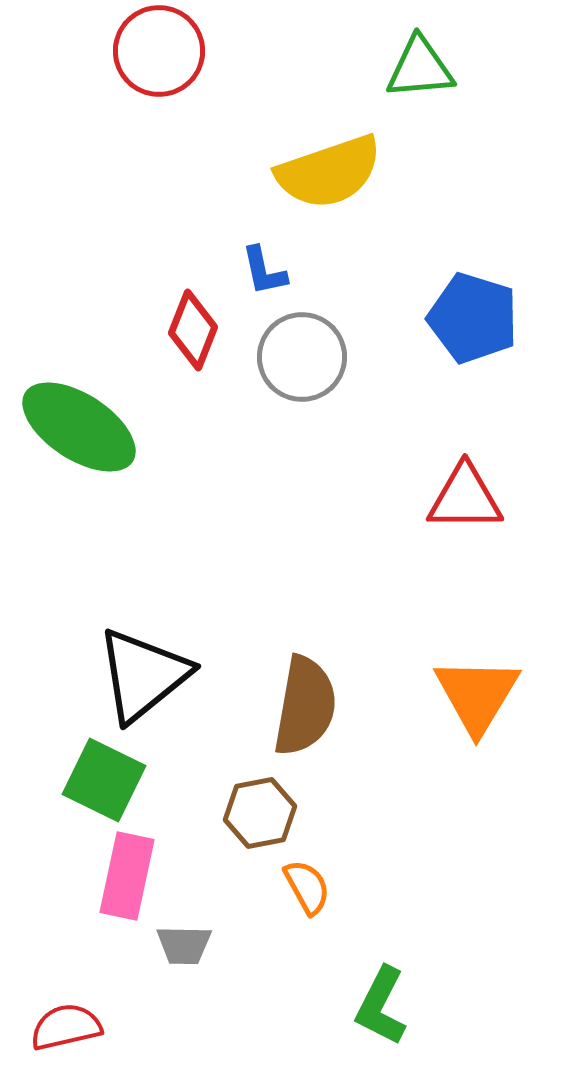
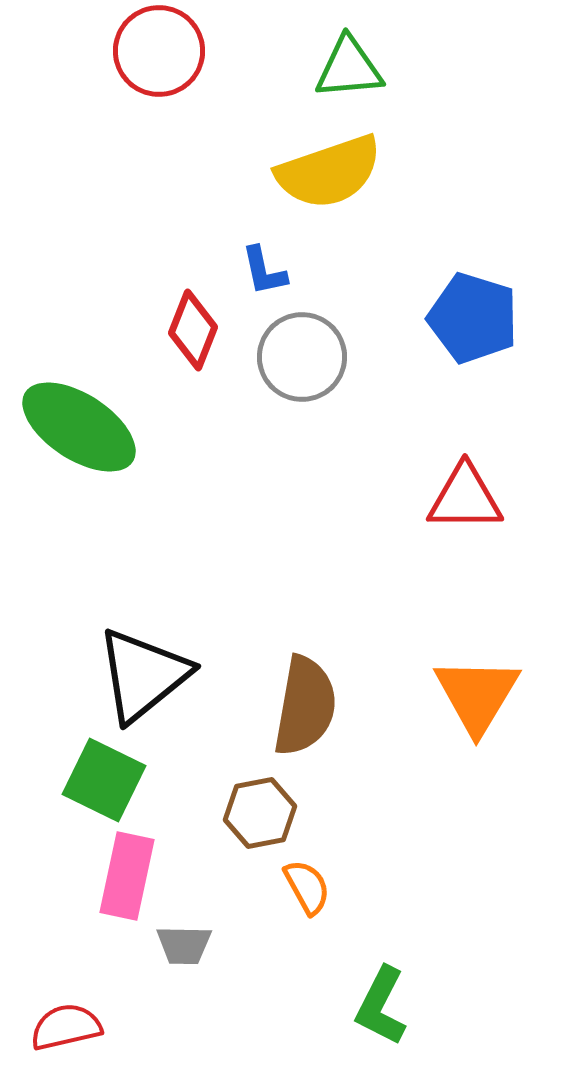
green triangle: moved 71 px left
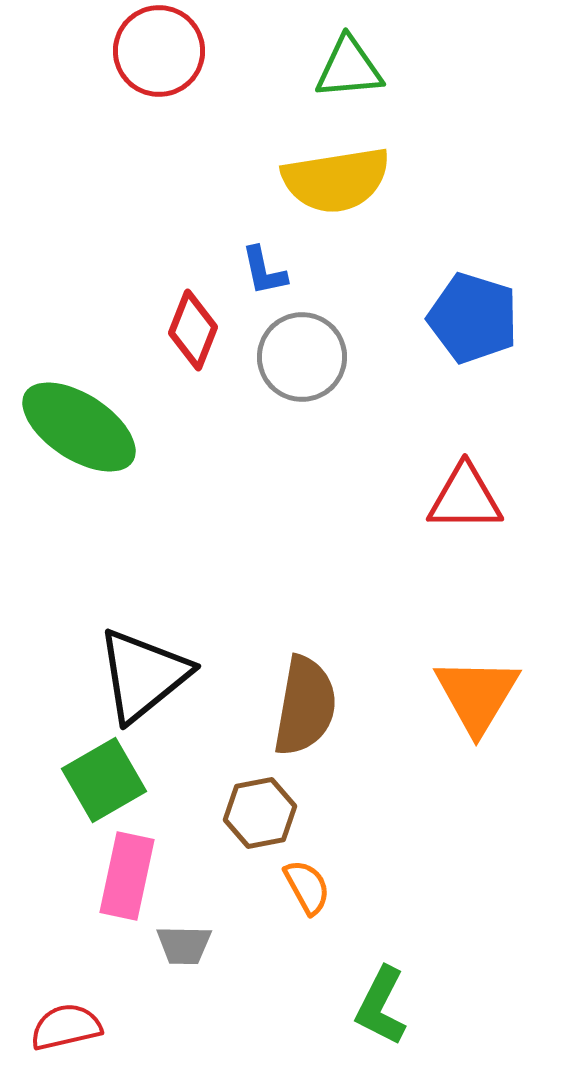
yellow semicircle: moved 7 px right, 8 px down; rotated 10 degrees clockwise
green square: rotated 34 degrees clockwise
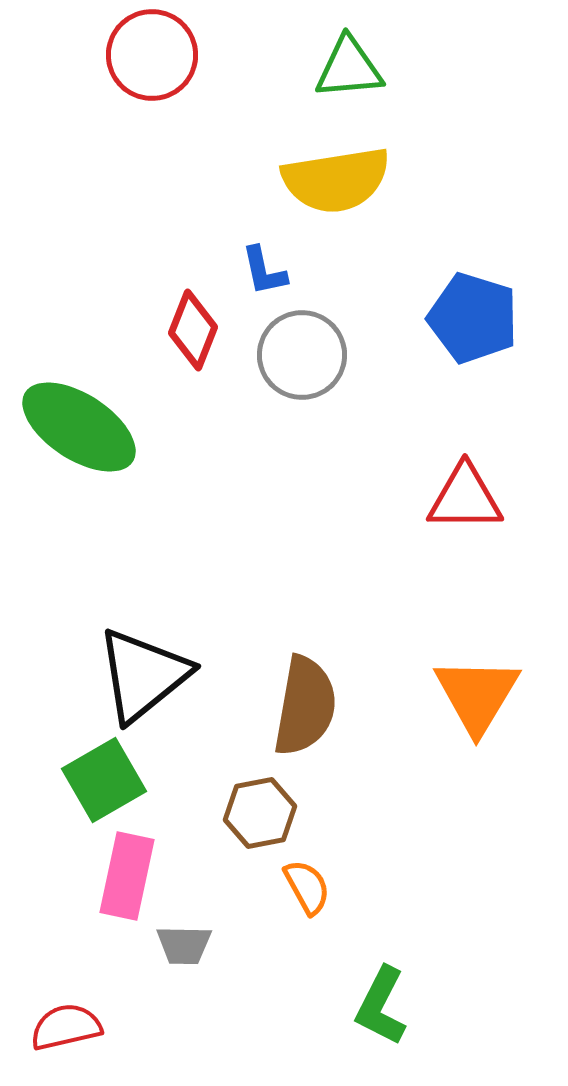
red circle: moved 7 px left, 4 px down
gray circle: moved 2 px up
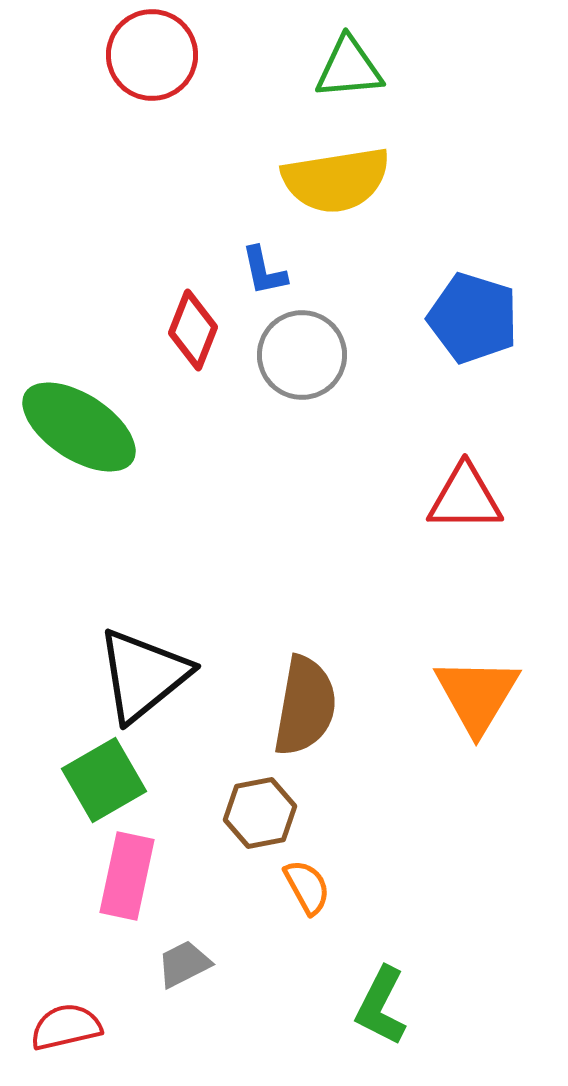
gray trapezoid: moved 19 px down; rotated 152 degrees clockwise
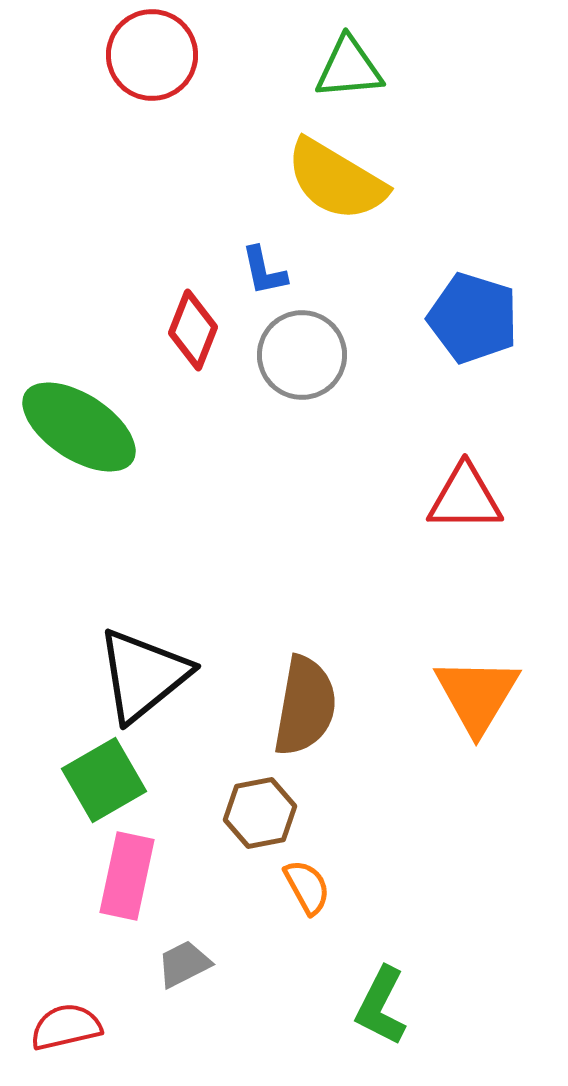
yellow semicircle: rotated 40 degrees clockwise
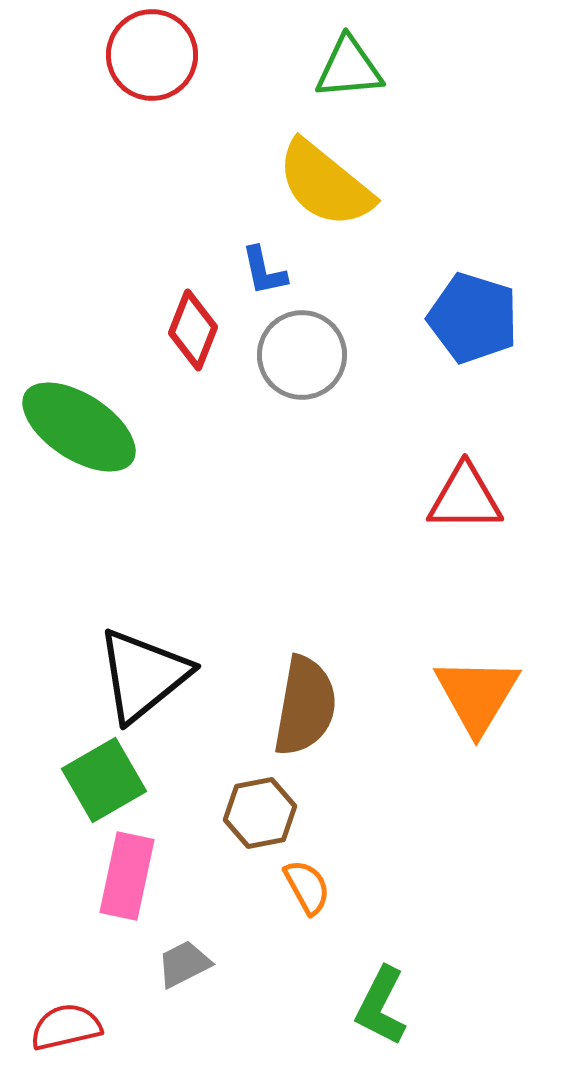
yellow semicircle: moved 11 px left, 4 px down; rotated 8 degrees clockwise
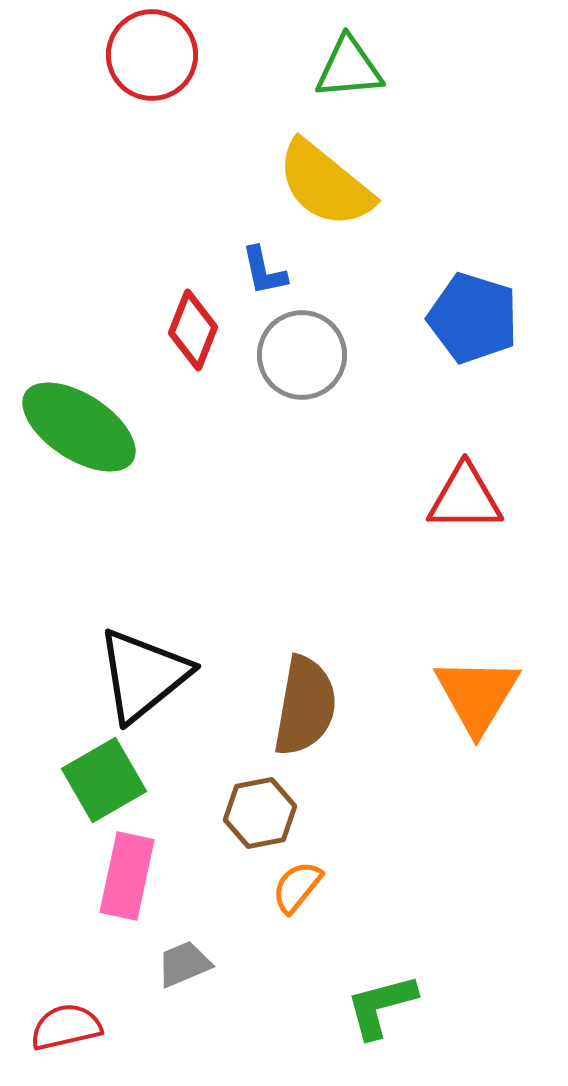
orange semicircle: moved 10 px left; rotated 112 degrees counterclockwise
gray trapezoid: rotated 4 degrees clockwise
green L-shape: rotated 48 degrees clockwise
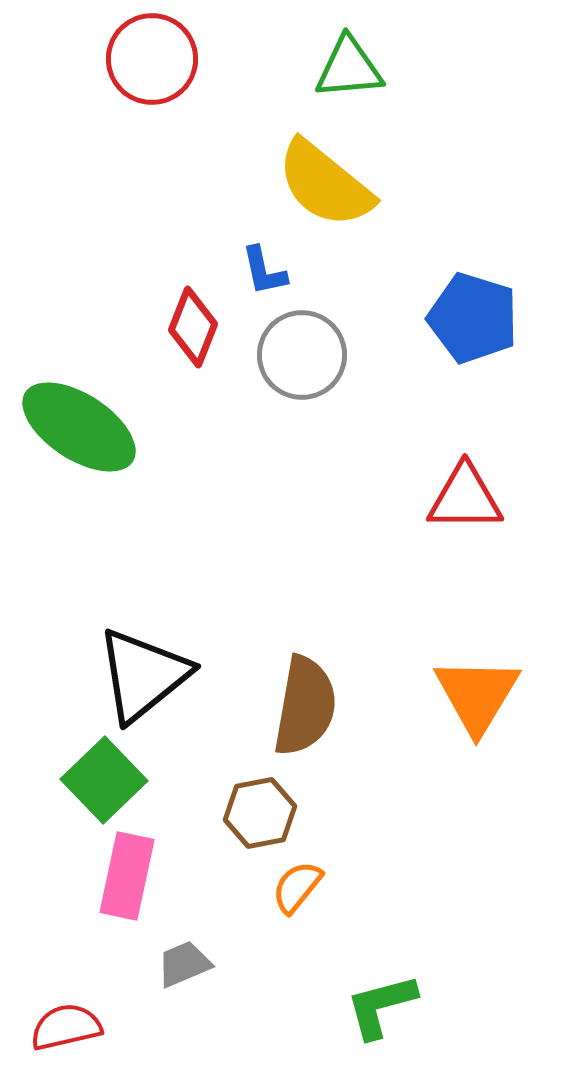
red circle: moved 4 px down
red diamond: moved 3 px up
green square: rotated 14 degrees counterclockwise
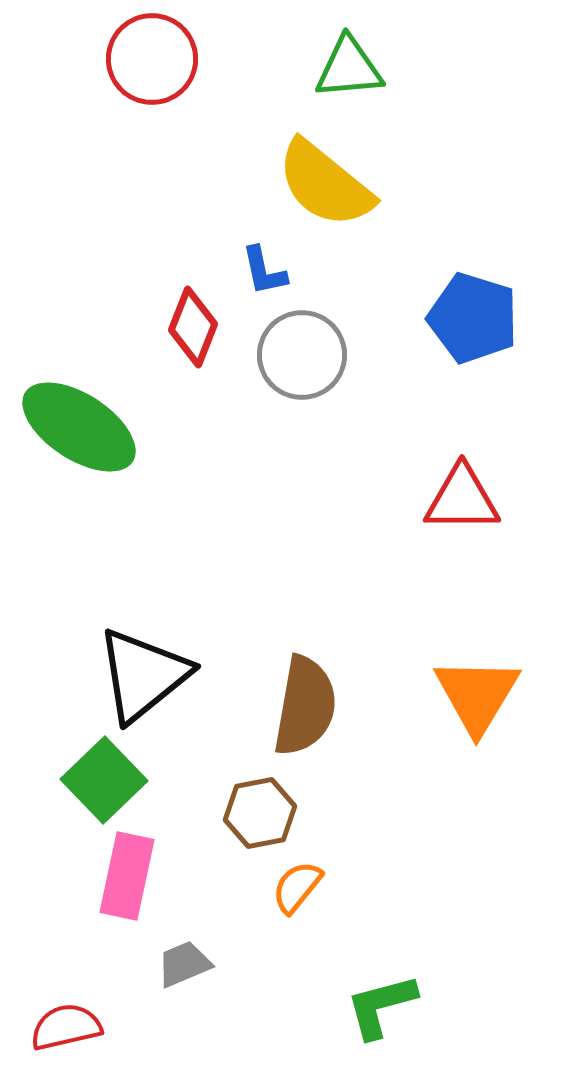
red triangle: moved 3 px left, 1 px down
